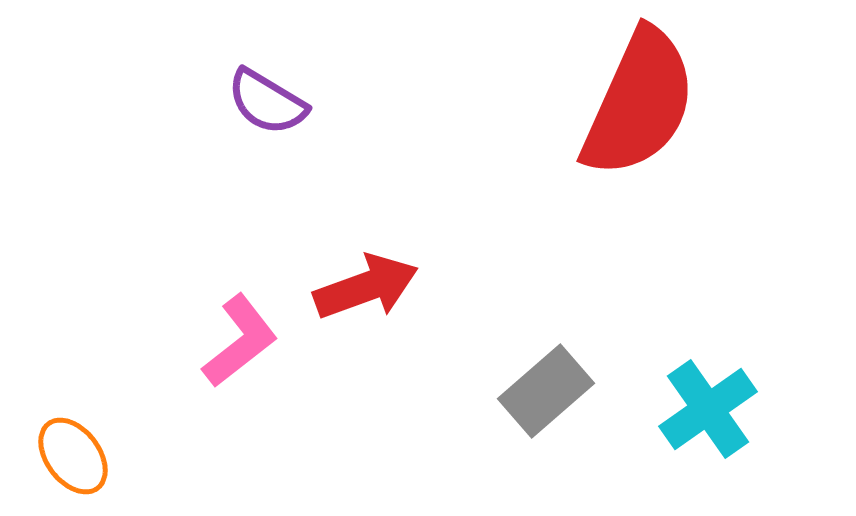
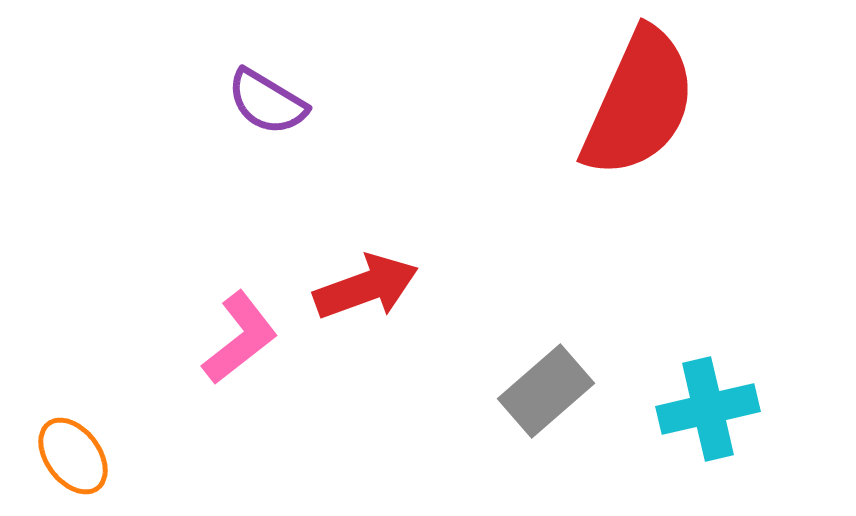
pink L-shape: moved 3 px up
cyan cross: rotated 22 degrees clockwise
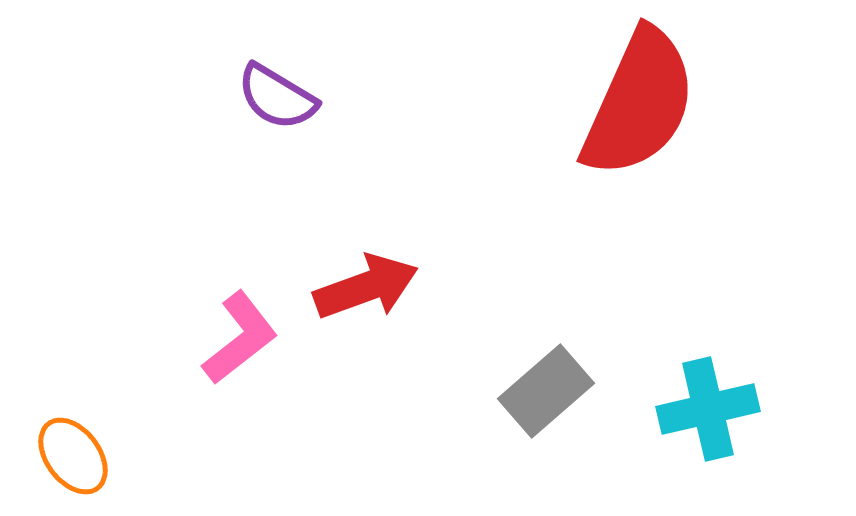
purple semicircle: moved 10 px right, 5 px up
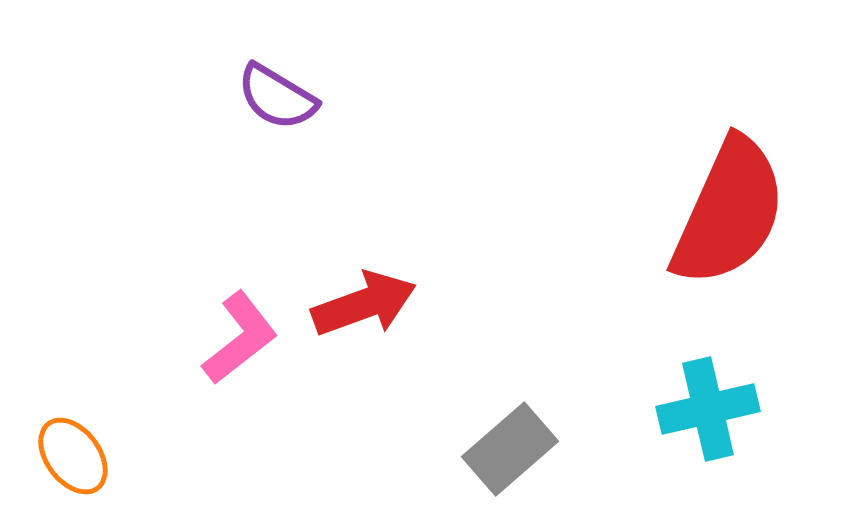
red semicircle: moved 90 px right, 109 px down
red arrow: moved 2 px left, 17 px down
gray rectangle: moved 36 px left, 58 px down
